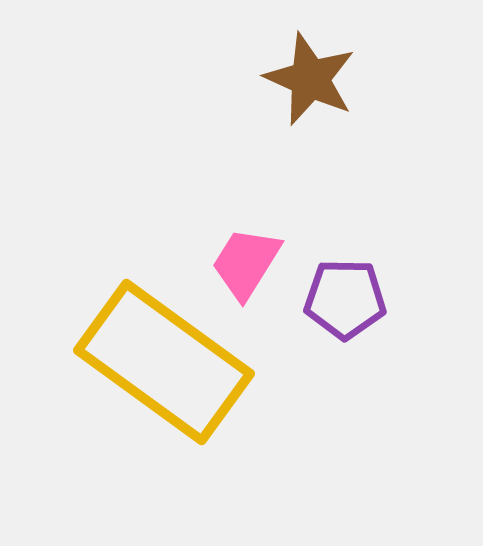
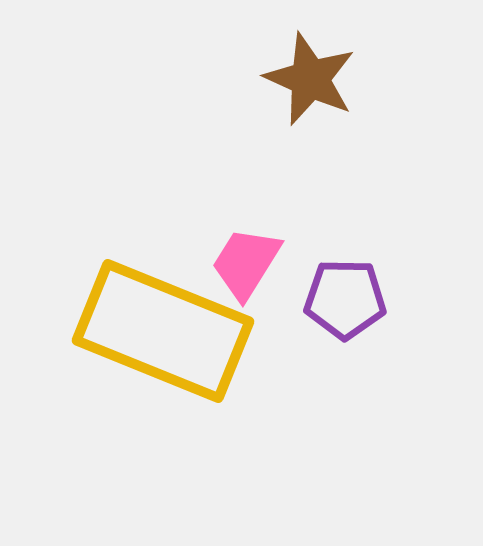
yellow rectangle: moved 1 px left, 31 px up; rotated 14 degrees counterclockwise
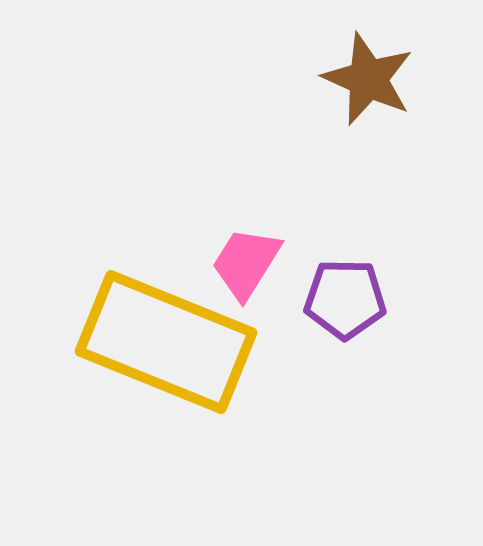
brown star: moved 58 px right
yellow rectangle: moved 3 px right, 11 px down
